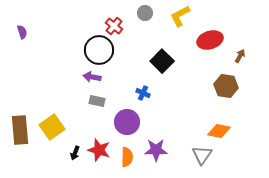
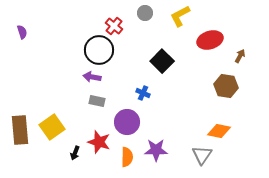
red star: moved 8 px up
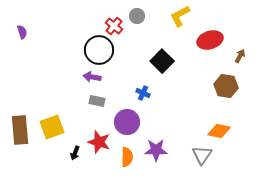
gray circle: moved 8 px left, 3 px down
yellow square: rotated 15 degrees clockwise
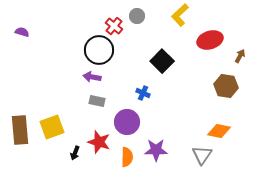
yellow L-shape: moved 1 px up; rotated 15 degrees counterclockwise
purple semicircle: rotated 56 degrees counterclockwise
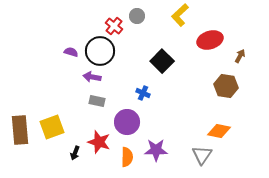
purple semicircle: moved 49 px right, 20 px down
black circle: moved 1 px right, 1 px down
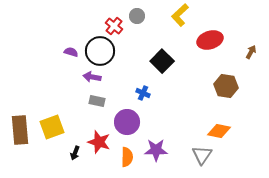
brown arrow: moved 11 px right, 4 px up
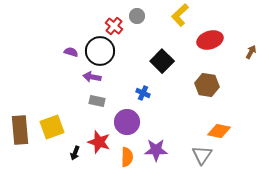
brown hexagon: moved 19 px left, 1 px up
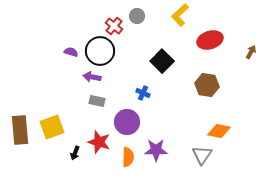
orange semicircle: moved 1 px right
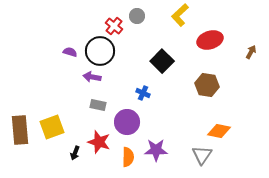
purple semicircle: moved 1 px left
gray rectangle: moved 1 px right, 4 px down
